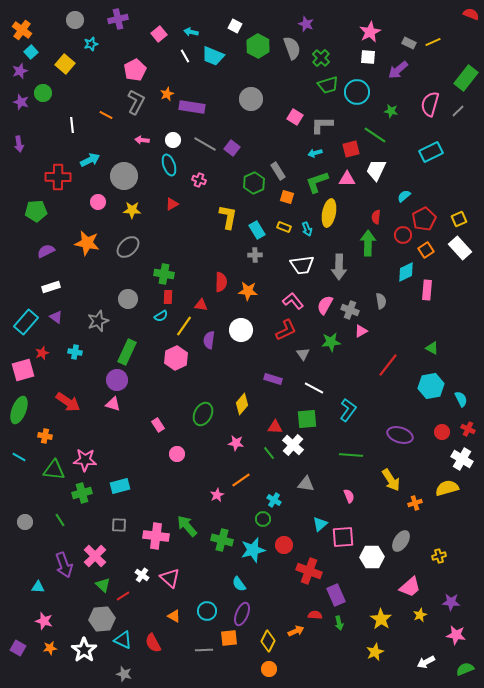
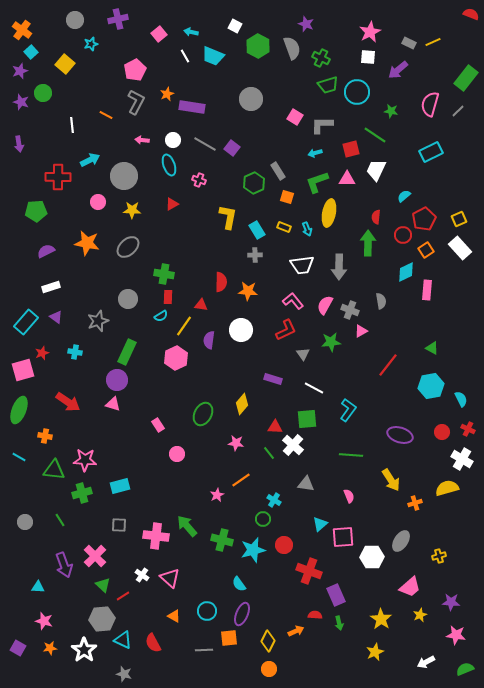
green cross at (321, 58): rotated 18 degrees counterclockwise
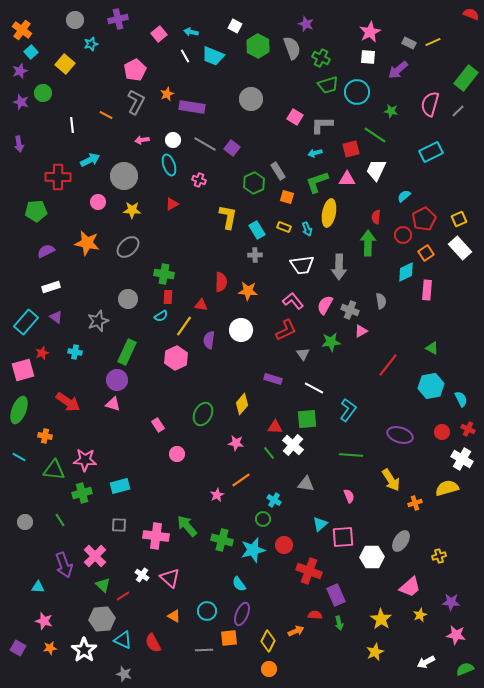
pink arrow at (142, 140): rotated 16 degrees counterclockwise
orange square at (426, 250): moved 3 px down
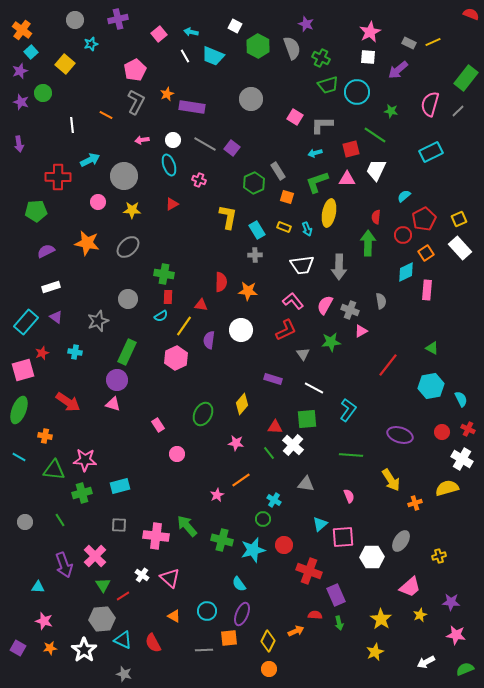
green triangle at (103, 585): rotated 14 degrees clockwise
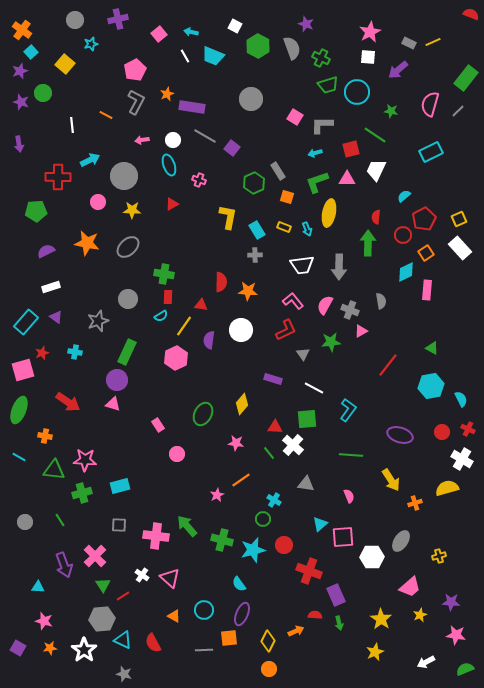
gray line at (205, 144): moved 8 px up
cyan circle at (207, 611): moved 3 px left, 1 px up
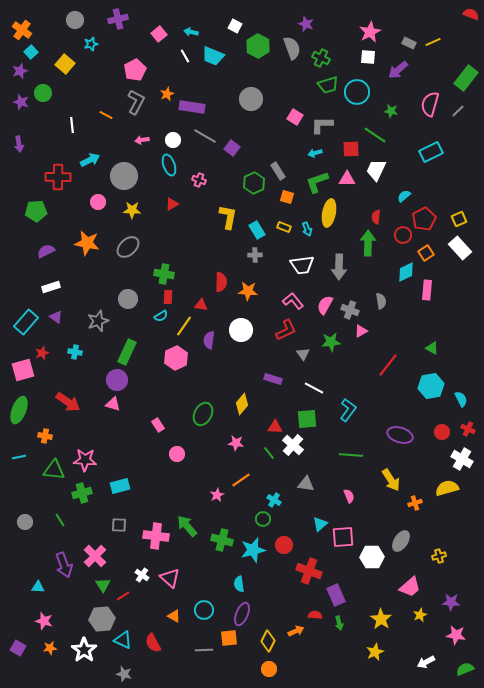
red square at (351, 149): rotated 12 degrees clockwise
cyan line at (19, 457): rotated 40 degrees counterclockwise
cyan semicircle at (239, 584): rotated 28 degrees clockwise
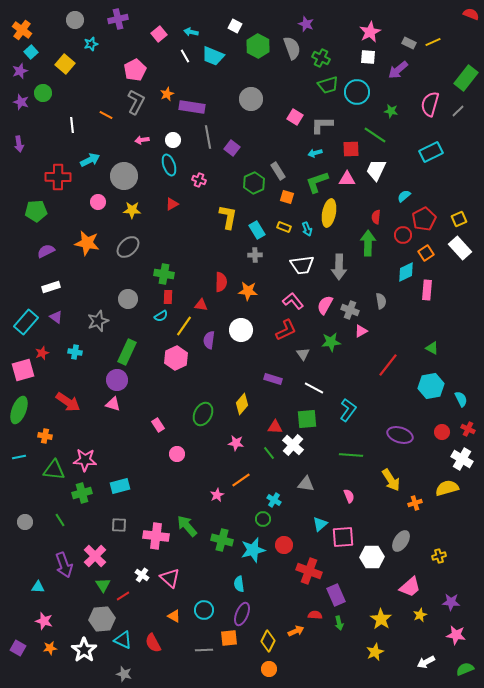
gray line at (205, 136): moved 3 px right, 1 px down; rotated 50 degrees clockwise
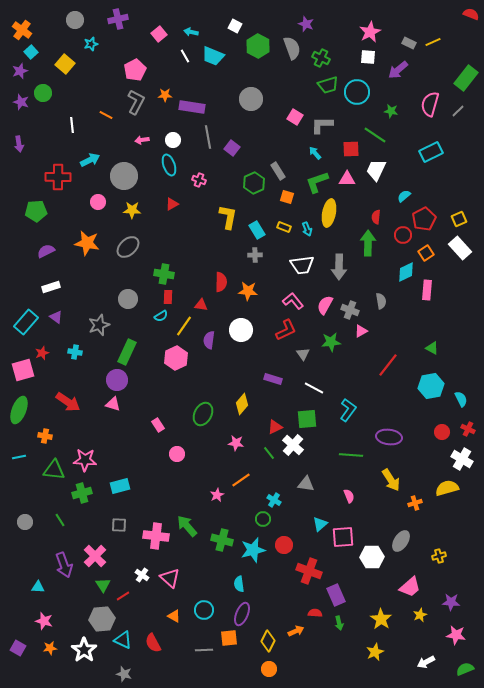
orange star at (167, 94): moved 2 px left, 1 px down; rotated 24 degrees clockwise
cyan arrow at (315, 153): rotated 64 degrees clockwise
gray star at (98, 321): moved 1 px right, 4 px down
red triangle at (275, 427): rotated 28 degrees counterclockwise
purple ellipse at (400, 435): moved 11 px left, 2 px down; rotated 10 degrees counterclockwise
red semicircle at (315, 615): moved 2 px up
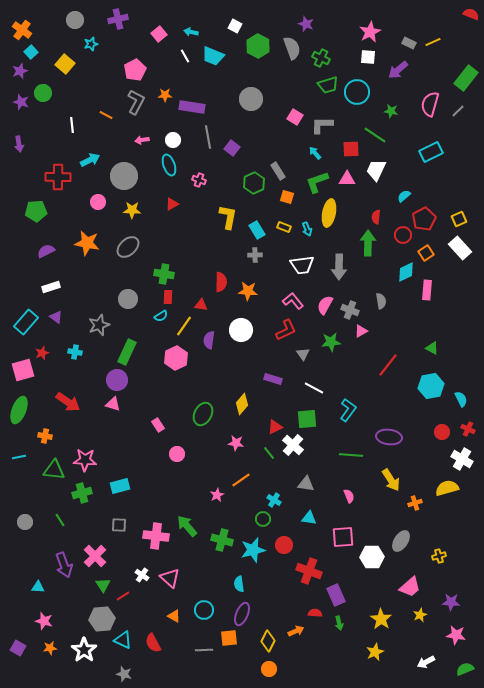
cyan triangle at (320, 524): moved 11 px left, 6 px up; rotated 49 degrees clockwise
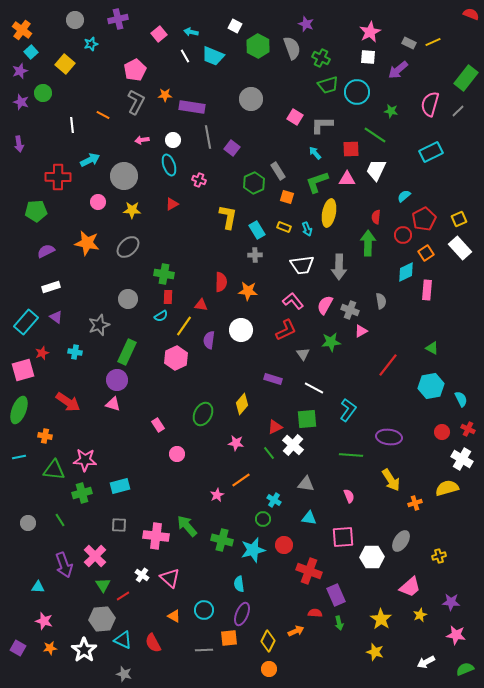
orange line at (106, 115): moved 3 px left
gray circle at (25, 522): moved 3 px right, 1 px down
yellow star at (375, 652): rotated 30 degrees counterclockwise
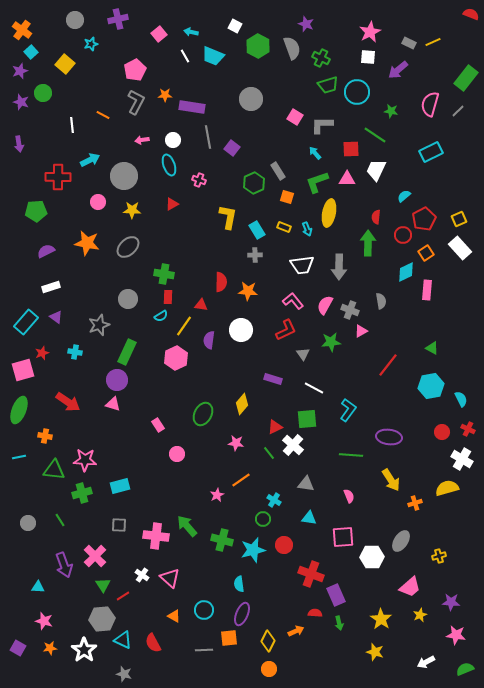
red cross at (309, 571): moved 2 px right, 3 px down
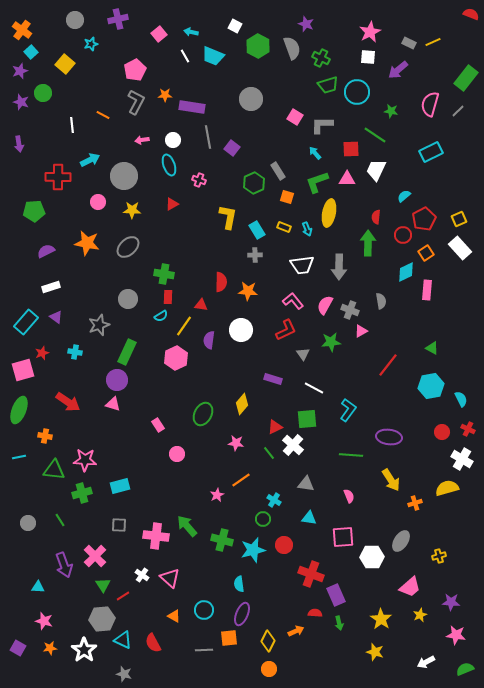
green pentagon at (36, 211): moved 2 px left
